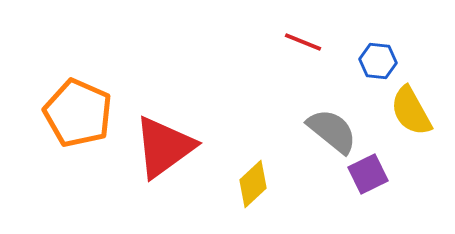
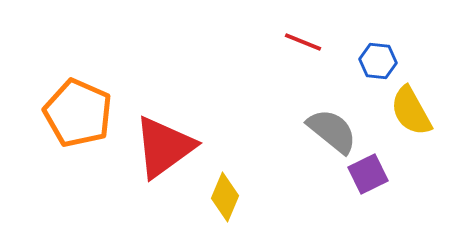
yellow diamond: moved 28 px left, 13 px down; rotated 24 degrees counterclockwise
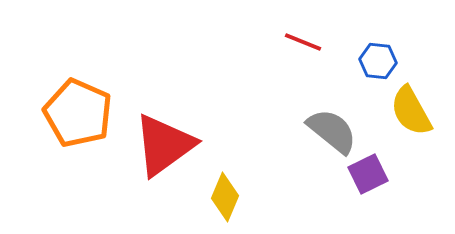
red triangle: moved 2 px up
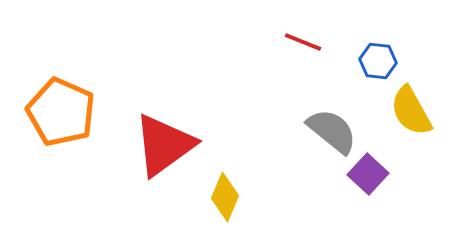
orange pentagon: moved 17 px left, 1 px up
purple square: rotated 21 degrees counterclockwise
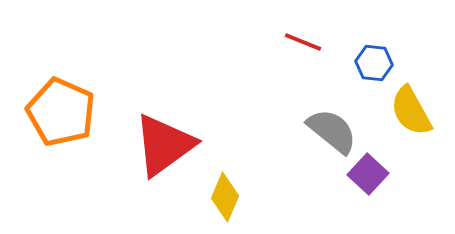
blue hexagon: moved 4 px left, 2 px down
